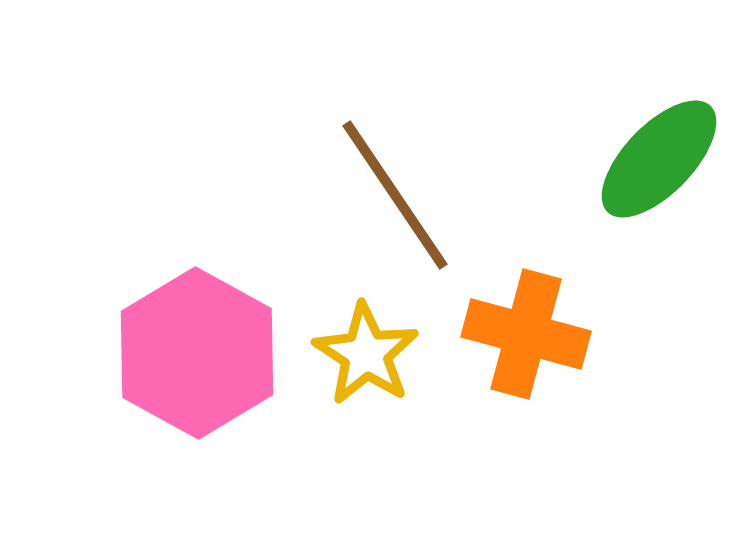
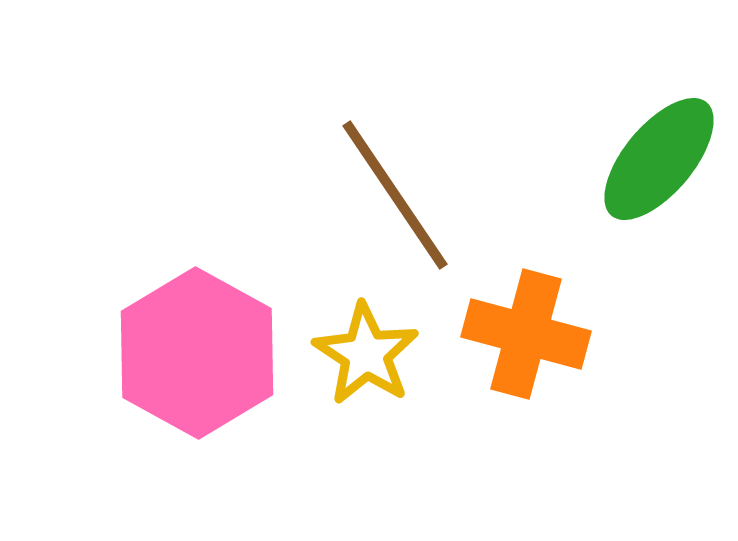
green ellipse: rotated 4 degrees counterclockwise
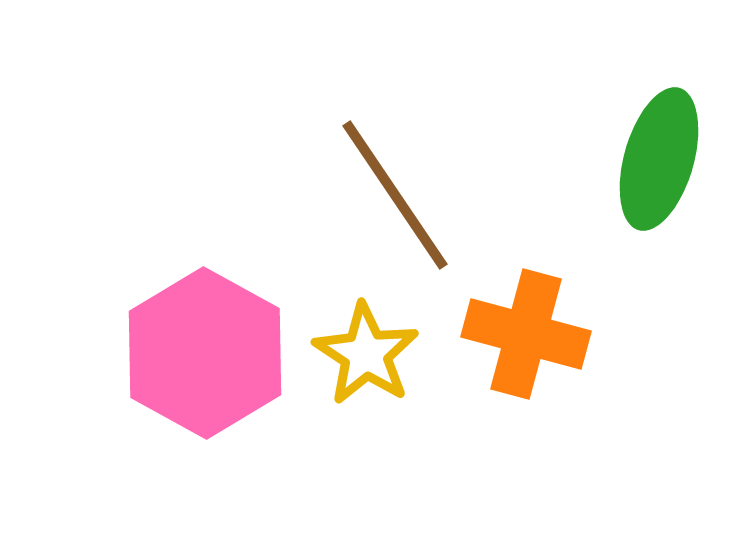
green ellipse: rotated 24 degrees counterclockwise
pink hexagon: moved 8 px right
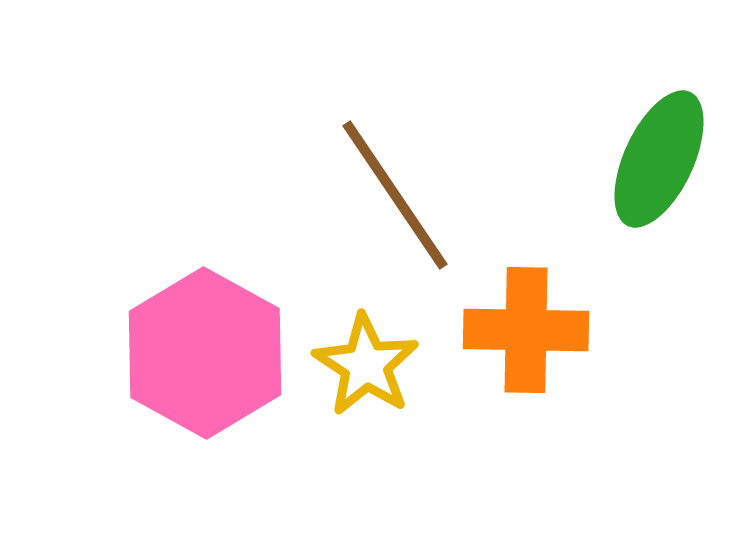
green ellipse: rotated 9 degrees clockwise
orange cross: moved 4 px up; rotated 14 degrees counterclockwise
yellow star: moved 11 px down
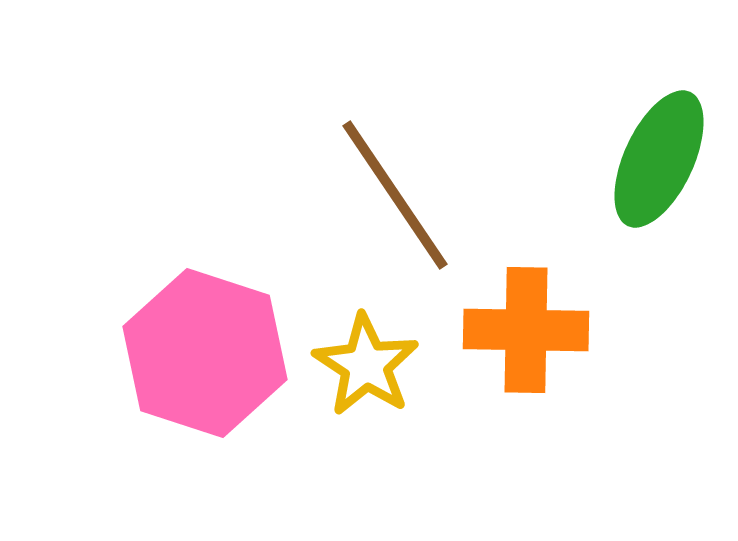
pink hexagon: rotated 11 degrees counterclockwise
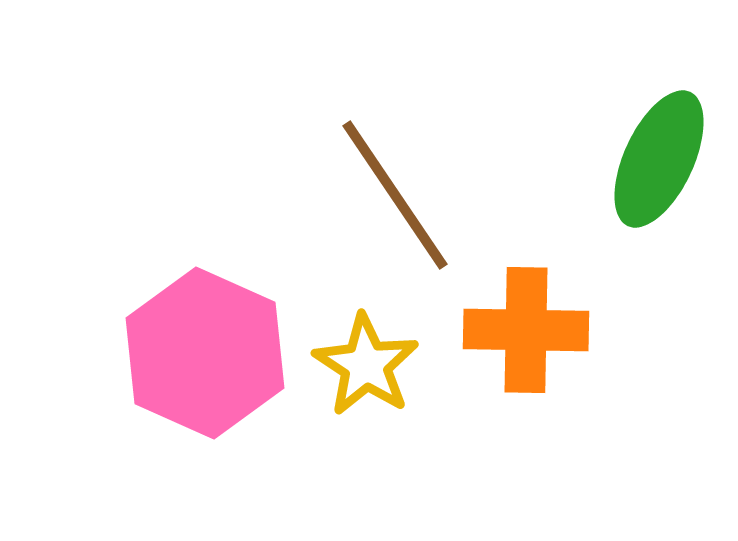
pink hexagon: rotated 6 degrees clockwise
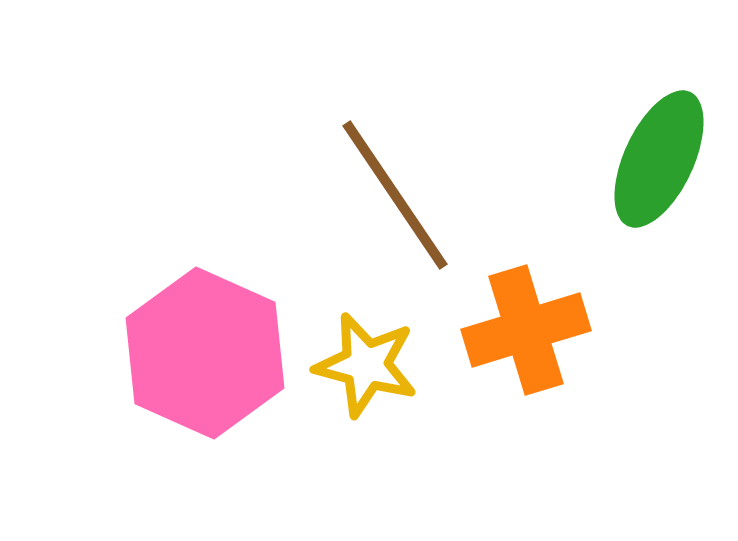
orange cross: rotated 18 degrees counterclockwise
yellow star: rotated 18 degrees counterclockwise
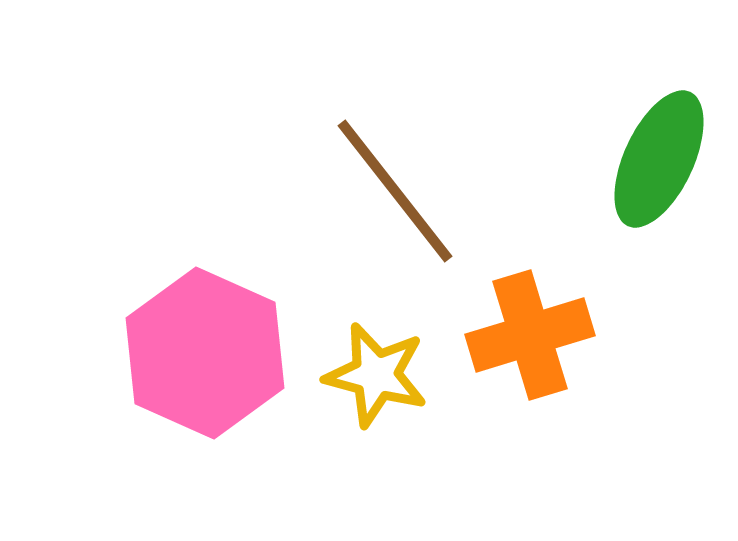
brown line: moved 4 px up; rotated 4 degrees counterclockwise
orange cross: moved 4 px right, 5 px down
yellow star: moved 10 px right, 10 px down
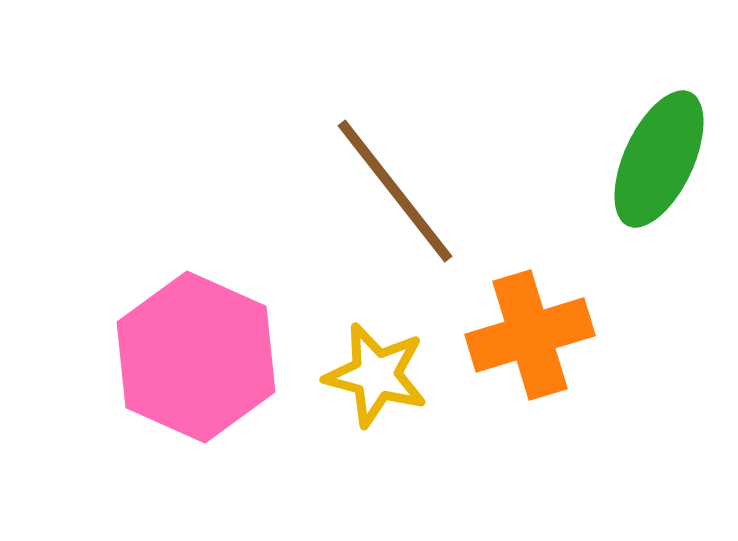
pink hexagon: moved 9 px left, 4 px down
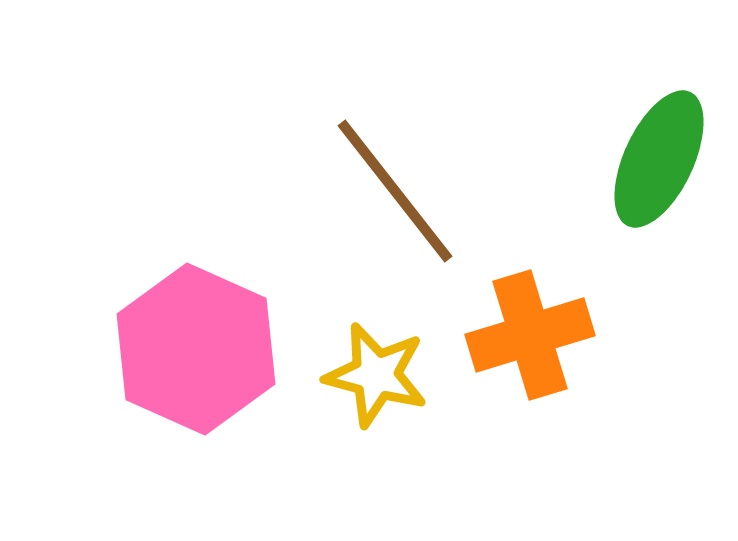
pink hexagon: moved 8 px up
